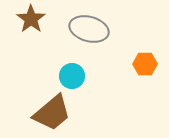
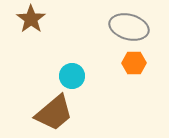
gray ellipse: moved 40 px right, 2 px up
orange hexagon: moved 11 px left, 1 px up
brown trapezoid: moved 2 px right
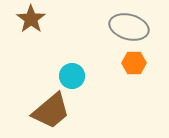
brown trapezoid: moved 3 px left, 2 px up
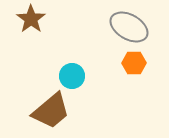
gray ellipse: rotated 15 degrees clockwise
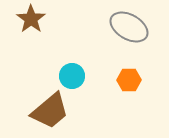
orange hexagon: moved 5 px left, 17 px down
brown trapezoid: moved 1 px left
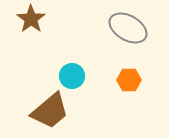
gray ellipse: moved 1 px left, 1 px down
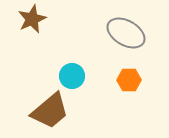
brown star: moved 1 px right; rotated 12 degrees clockwise
gray ellipse: moved 2 px left, 5 px down
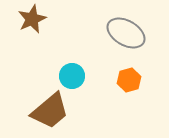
orange hexagon: rotated 15 degrees counterclockwise
